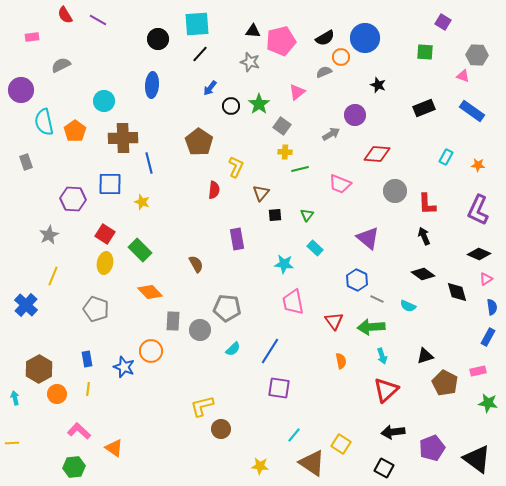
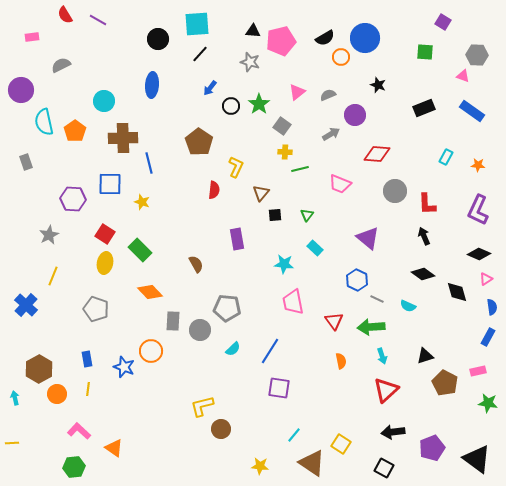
gray semicircle at (324, 72): moved 4 px right, 23 px down
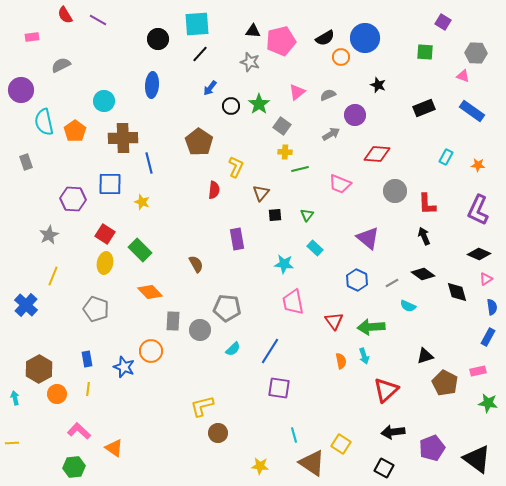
gray hexagon at (477, 55): moved 1 px left, 2 px up
gray line at (377, 299): moved 15 px right, 16 px up; rotated 56 degrees counterclockwise
cyan arrow at (382, 356): moved 18 px left
brown circle at (221, 429): moved 3 px left, 4 px down
cyan line at (294, 435): rotated 56 degrees counterclockwise
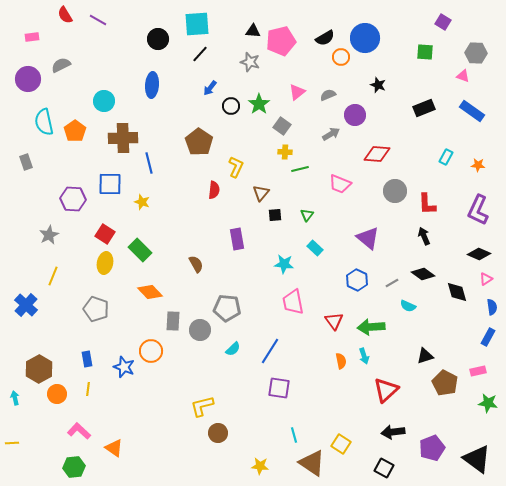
purple circle at (21, 90): moved 7 px right, 11 px up
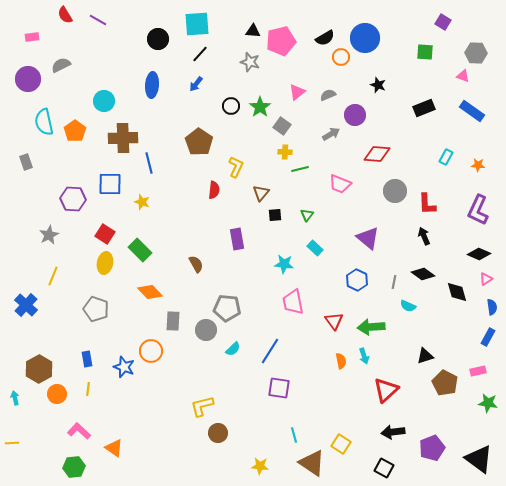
blue arrow at (210, 88): moved 14 px left, 4 px up
green star at (259, 104): moved 1 px right, 3 px down
gray line at (392, 283): moved 2 px right, 1 px up; rotated 48 degrees counterclockwise
gray circle at (200, 330): moved 6 px right
black triangle at (477, 459): moved 2 px right
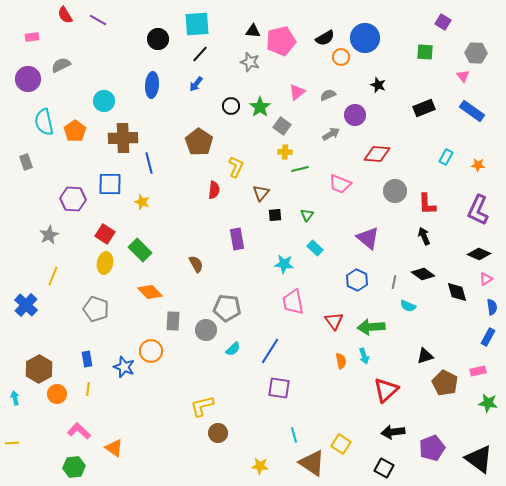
pink triangle at (463, 76): rotated 32 degrees clockwise
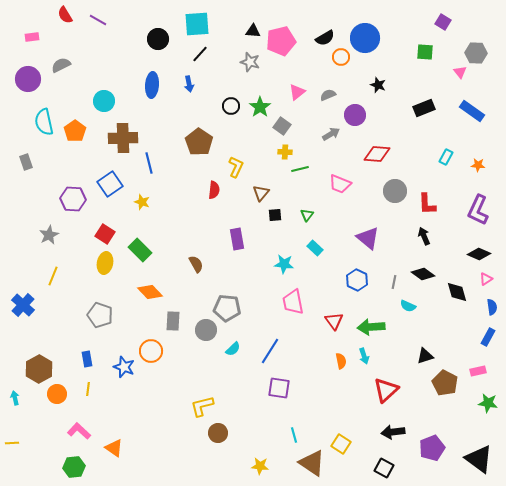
pink triangle at (463, 76): moved 3 px left, 4 px up
blue arrow at (196, 84): moved 7 px left; rotated 49 degrees counterclockwise
blue square at (110, 184): rotated 35 degrees counterclockwise
blue cross at (26, 305): moved 3 px left
gray pentagon at (96, 309): moved 4 px right, 6 px down
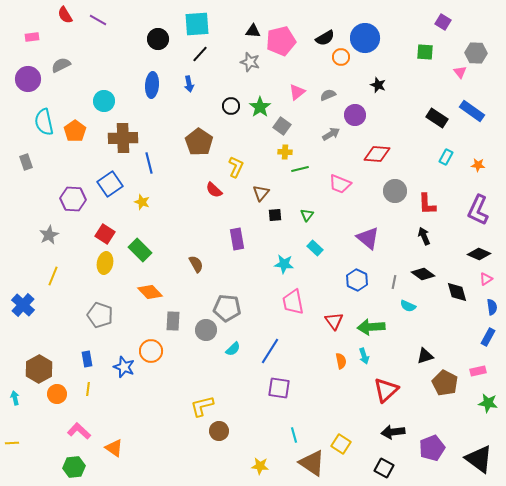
black rectangle at (424, 108): moved 13 px right, 10 px down; rotated 55 degrees clockwise
red semicircle at (214, 190): rotated 126 degrees clockwise
brown circle at (218, 433): moved 1 px right, 2 px up
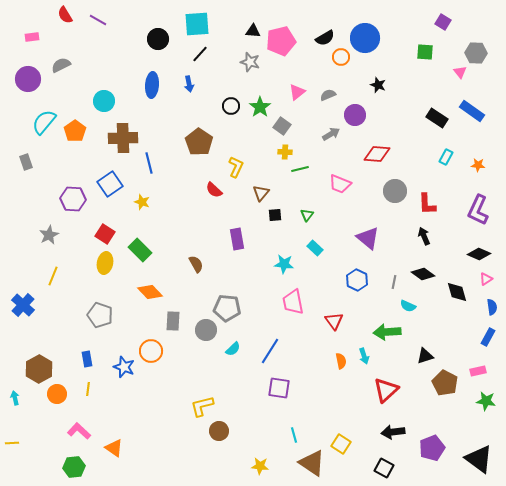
cyan semicircle at (44, 122): rotated 52 degrees clockwise
green arrow at (371, 327): moved 16 px right, 5 px down
green star at (488, 403): moved 2 px left, 2 px up
